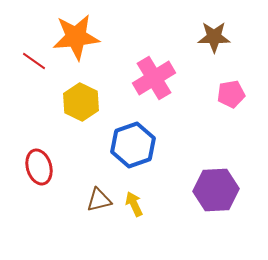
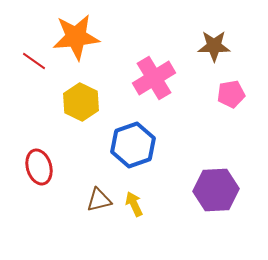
brown star: moved 9 px down
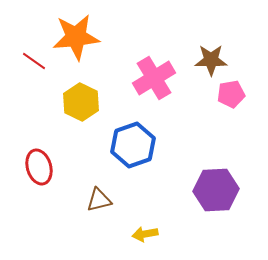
brown star: moved 3 px left, 14 px down
yellow arrow: moved 11 px right, 30 px down; rotated 75 degrees counterclockwise
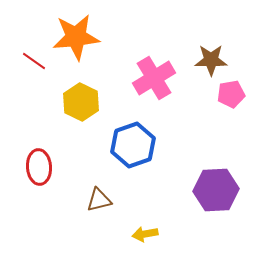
red ellipse: rotated 12 degrees clockwise
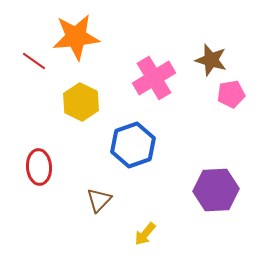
brown star: rotated 16 degrees clockwise
brown triangle: rotated 32 degrees counterclockwise
yellow arrow: rotated 40 degrees counterclockwise
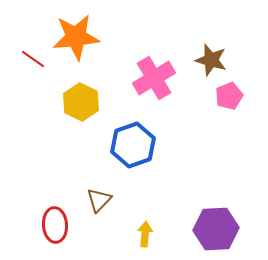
red line: moved 1 px left, 2 px up
pink pentagon: moved 2 px left, 2 px down; rotated 12 degrees counterclockwise
red ellipse: moved 16 px right, 58 px down
purple hexagon: moved 39 px down
yellow arrow: rotated 145 degrees clockwise
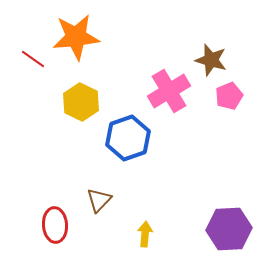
pink cross: moved 15 px right, 13 px down
blue hexagon: moved 5 px left, 7 px up
purple hexagon: moved 13 px right
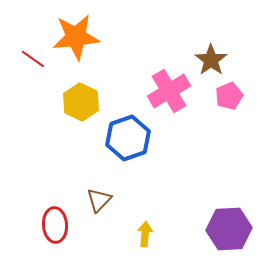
brown star: rotated 20 degrees clockwise
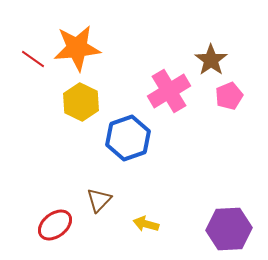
orange star: moved 1 px right, 11 px down
red ellipse: rotated 56 degrees clockwise
yellow arrow: moved 1 px right, 10 px up; rotated 80 degrees counterclockwise
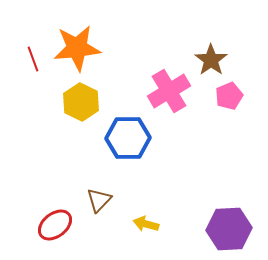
red line: rotated 35 degrees clockwise
blue hexagon: rotated 18 degrees clockwise
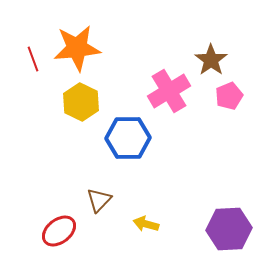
red ellipse: moved 4 px right, 6 px down
